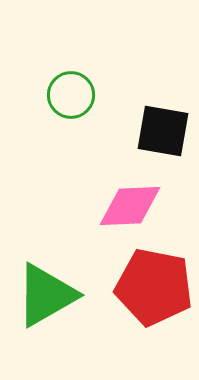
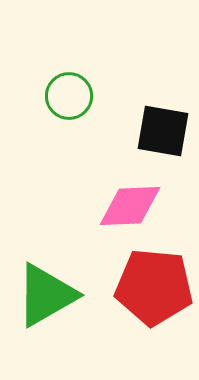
green circle: moved 2 px left, 1 px down
red pentagon: rotated 6 degrees counterclockwise
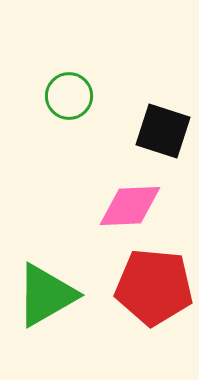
black square: rotated 8 degrees clockwise
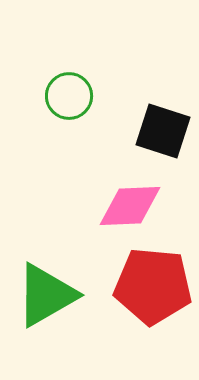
red pentagon: moved 1 px left, 1 px up
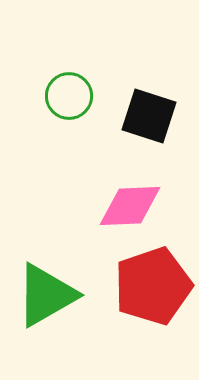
black square: moved 14 px left, 15 px up
red pentagon: rotated 24 degrees counterclockwise
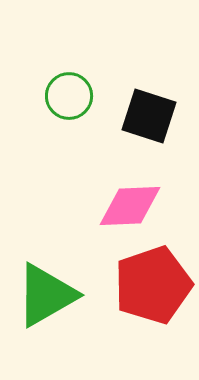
red pentagon: moved 1 px up
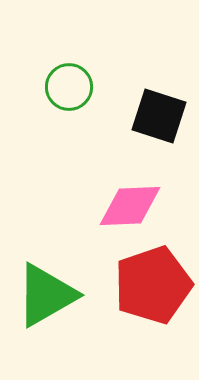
green circle: moved 9 px up
black square: moved 10 px right
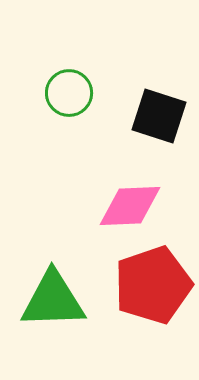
green circle: moved 6 px down
green triangle: moved 7 px right, 5 px down; rotated 28 degrees clockwise
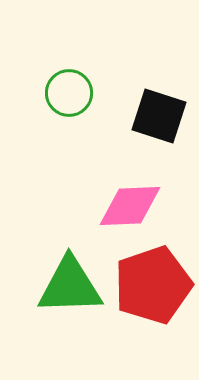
green triangle: moved 17 px right, 14 px up
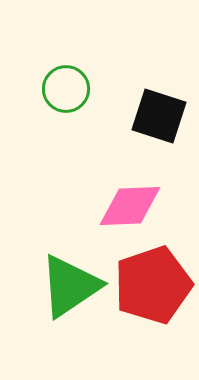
green circle: moved 3 px left, 4 px up
green triangle: rotated 32 degrees counterclockwise
